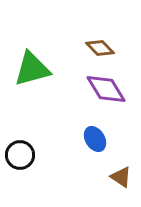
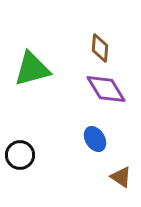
brown diamond: rotated 48 degrees clockwise
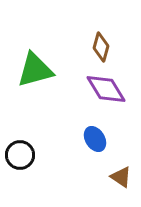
brown diamond: moved 1 px right, 1 px up; rotated 12 degrees clockwise
green triangle: moved 3 px right, 1 px down
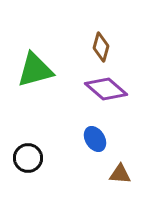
purple diamond: rotated 18 degrees counterclockwise
black circle: moved 8 px right, 3 px down
brown triangle: moved 1 px left, 3 px up; rotated 30 degrees counterclockwise
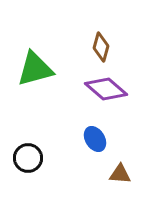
green triangle: moved 1 px up
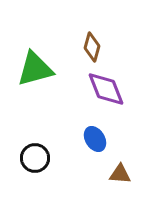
brown diamond: moved 9 px left
purple diamond: rotated 27 degrees clockwise
black circle: moved 7 px right
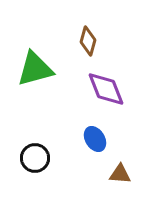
brown diamond: moved 4 px left, 6 px up
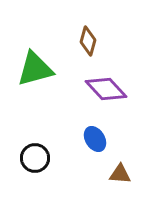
purple diamond: rotated 21 degrees counterclockwise
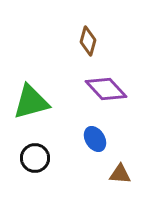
green triangle: moved 4 px left, 33 px down
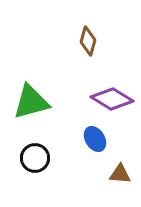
purple diamond: moved 6 px right, 10 px down; rotated 15 degrees counterclockwise
